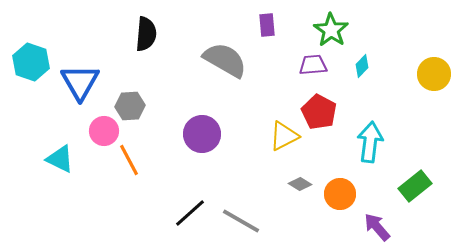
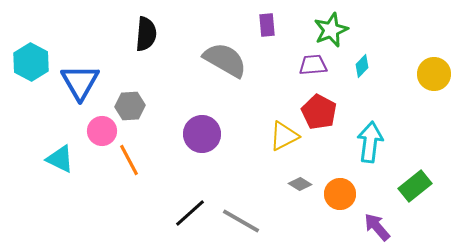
green star: rotated 16 degrees clockwise
cyan hexagon: rotated 9 degrees clockwise
pink circle: moved 2 px left
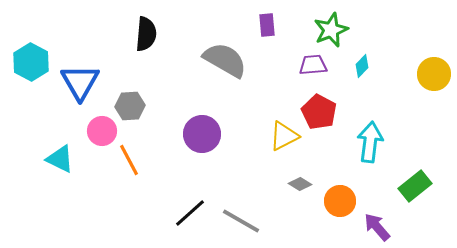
orange circle: moved 7 px down
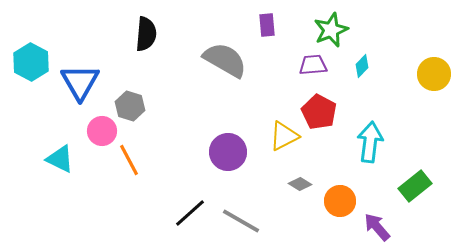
gray hexagon: rotated 20 degrees clockwise
purple circle: moved 26 px right, 18 px down
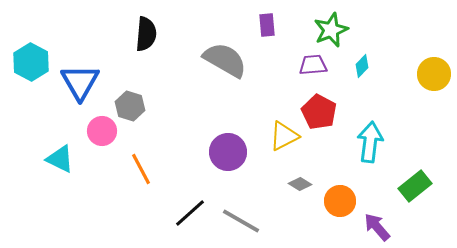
orange line: moved 12 px right, 9 px down
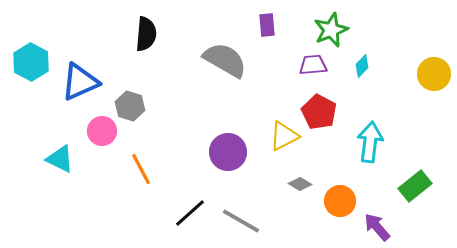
blue triangle: rotated 36 degrees clockwise
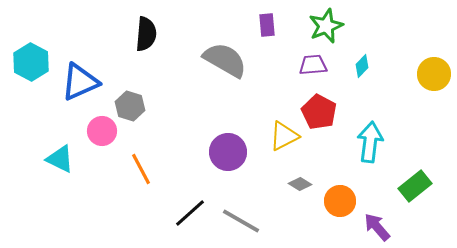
green star: moved 5 px left, 4 px up
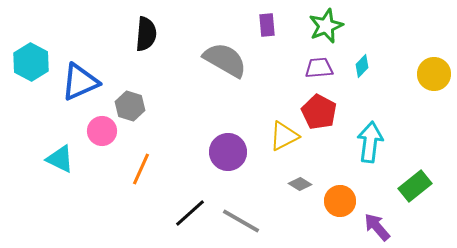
purple trapezoid: moved 6 px right, 3 px down
orange line: rotated 52 degrees clockwise
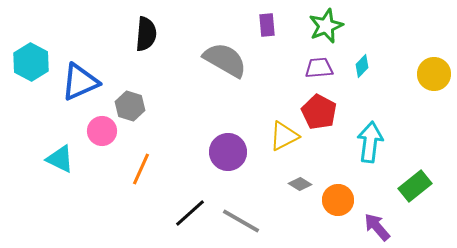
orange circle: moved 2 px left, 1 px up
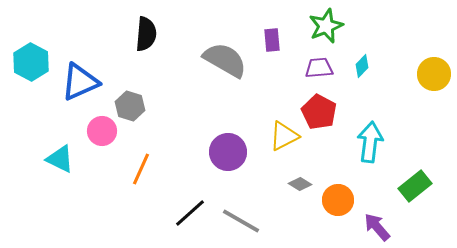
purple rectangle: moved 5 px right, 15 px down
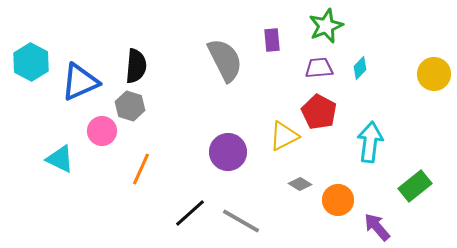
black semicircle: moved 10 px left, 32 px down
gray semicircle: rotated 33 degrees clockwise
cyan diamond: moved 2 px left, 2 px down
